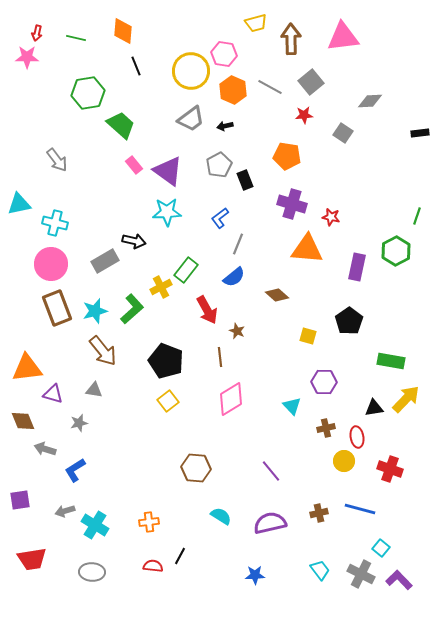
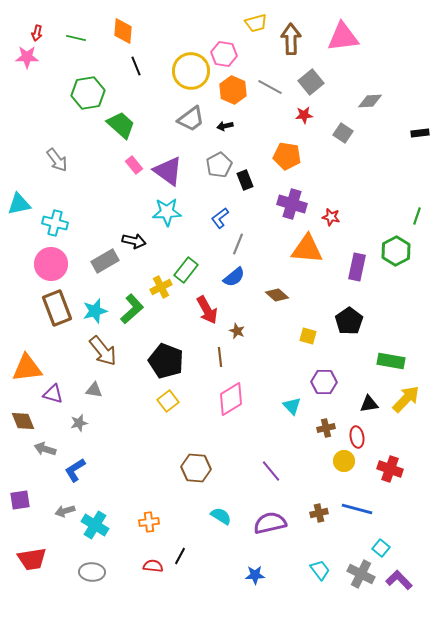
black triangle at (374, 408): moved 5 px left, 4 px up
blue line at (360, 509): moved 3 px left
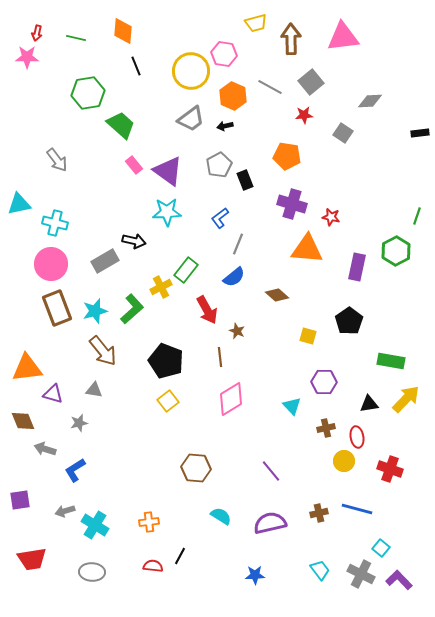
orange hexagon at (233, 90): moved 6 px down
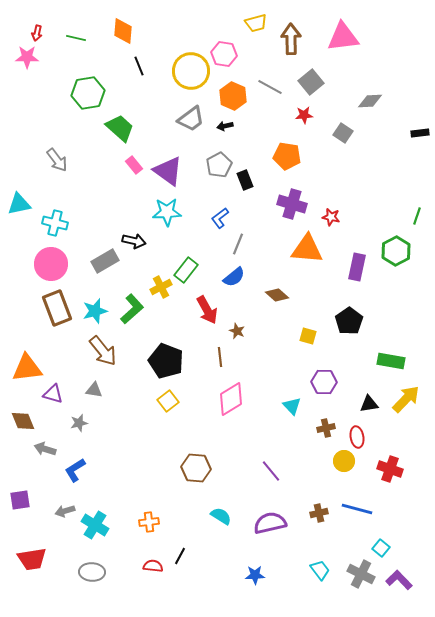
black line at (136, 66): moved 3 px right
green trapezoid at (121, 125): moved 1 px left, 3 px down
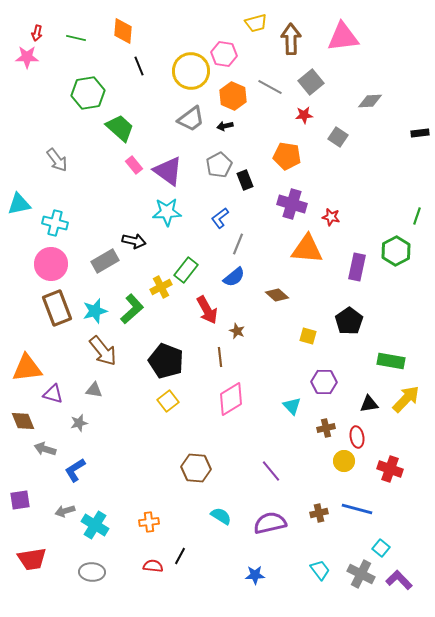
gray square at (343, 133): moved 5 px left, 4 px down
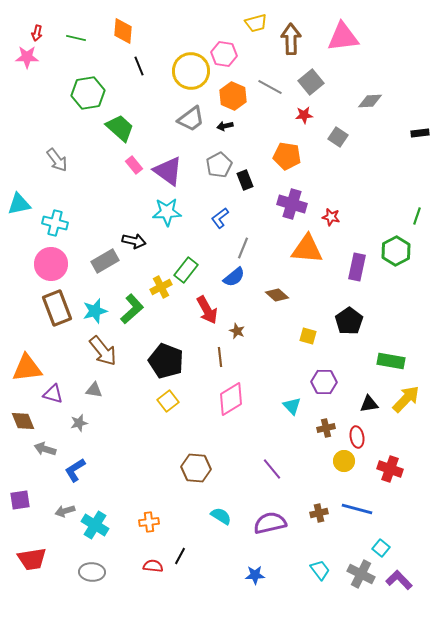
gray line at (238, 244): moved 5 px right, 4 px down
purple line at (271, 471): moved 1 px right, 2 px up
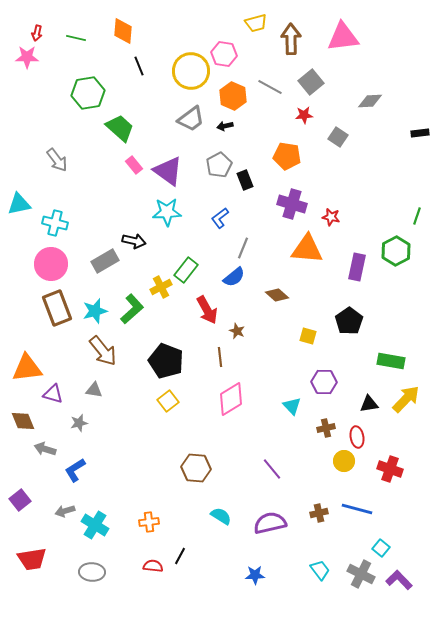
purple square at (20, 500): rotated 30 degrees counterclockwise
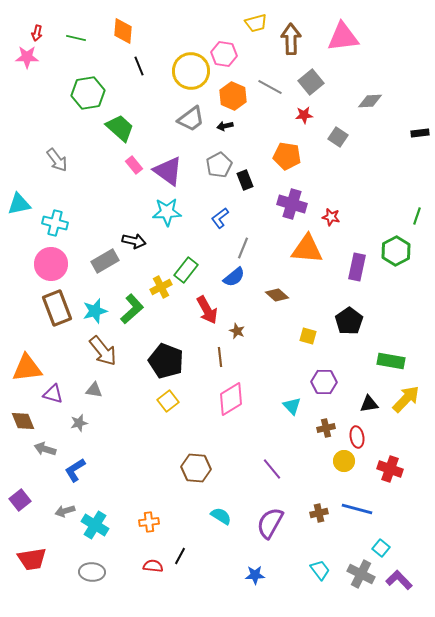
purple semicircle at (270, 523): rotated 48 degrees counterclockwise
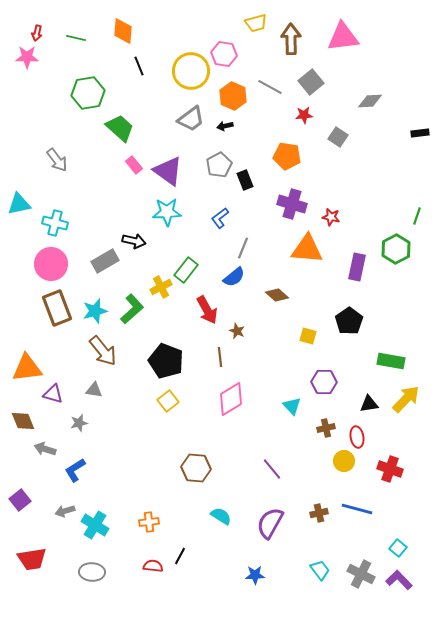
green hexagon at (396, 251): moved 2 px up
cyan square at (381, 548): moved 17 px right
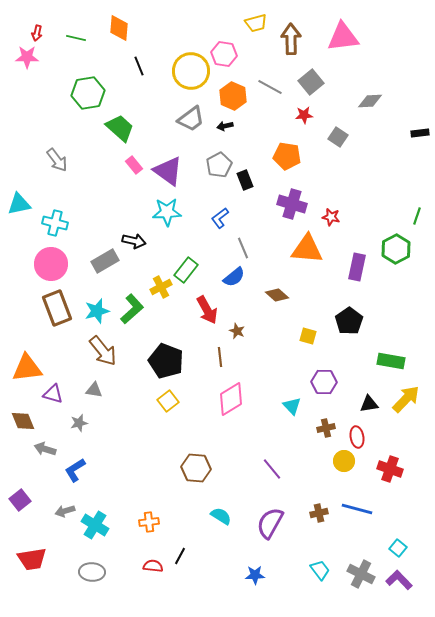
orange diamond at (123, 31): moved 4 px left, 3 px up
gray line at (243, 248): rotated 45 degrees counterclockwise
cyan star at (95, 311): moved 2 px right
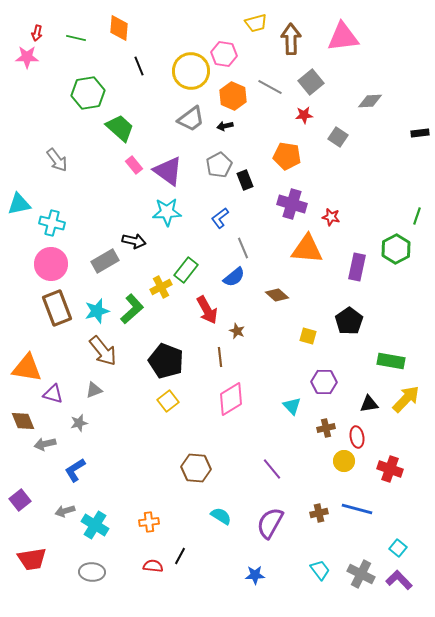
cyan cross at (55, 223): moved 3 px left
orange triangle at (27, 368): rotated 16 degrees clockwise
gray triangle at (94, 390): rotated 30 degrees counterclockwise
gray arrow at (45, 449): moved 5 px up; rotated 30 degrees counterclockwise
